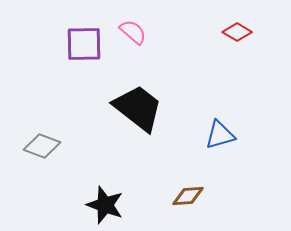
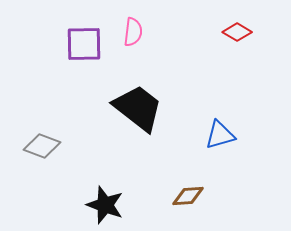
pink semicircle: rotated 56 degrees clockwise
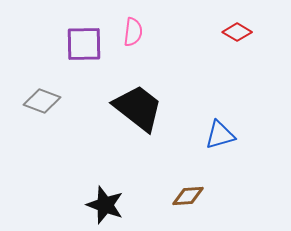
gray diamond: moved 45 px up
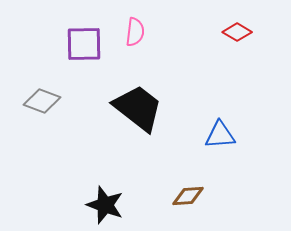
pink semicircle: moved 2 px right
blue triangle: rotated 12 degrees clockwise
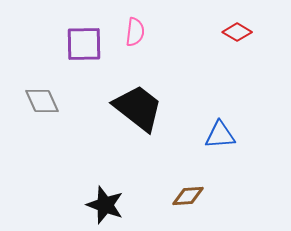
gray diamond: rotated 45 degrees clockwise
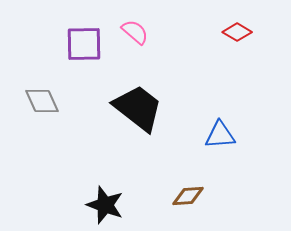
pink semicircle: rotated 56 degrees counterclockwise
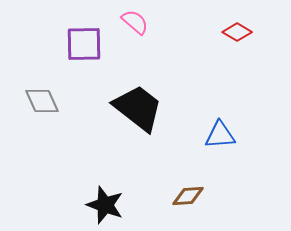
pink semicircle: moved 10 px up
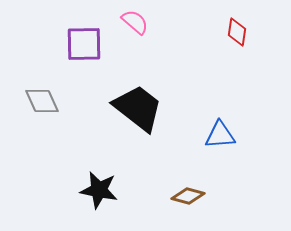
red diamond: rotated 68 degrees clockwise
brown diamond: rotated 20 degrees clockwise
black star: moved 6 px left, 15 px up; rotated 9 degrees counterclockwise
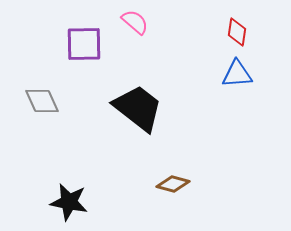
blue triangle: moved 17 px right, 61 px up
black star: moved 30 px left, 12 px down
brown diamond: moved 15 px left, 12 px up
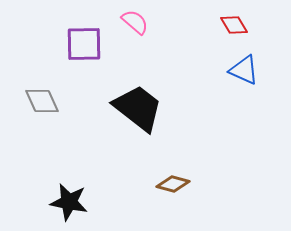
red diamond: moved 3 px left, 7 px up; rotated 40 degrees counterclockwise
blue triangle: moved 7 px right, 4 px up; rotated 28 degrees clockwise
